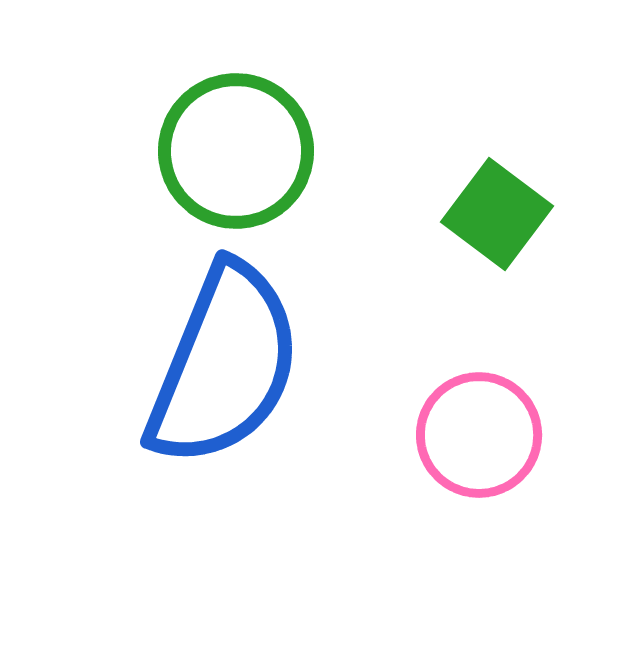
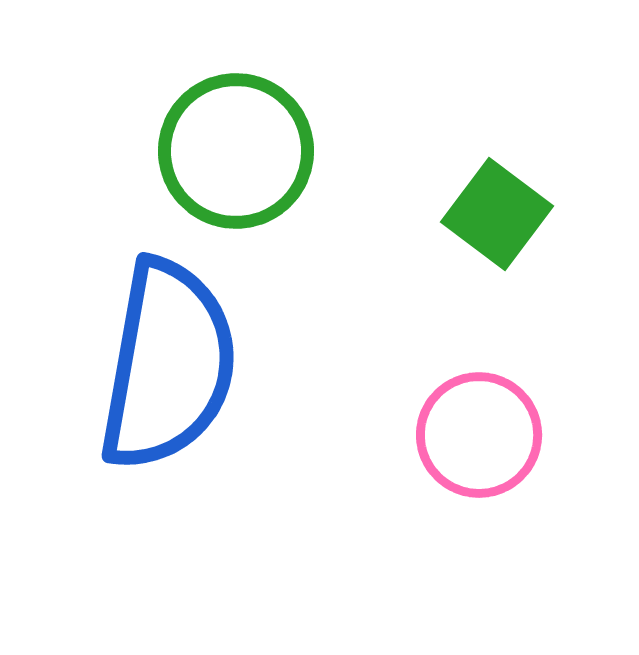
blue semicircle: moved 56 px left; rotated 12 degrees counterclockwise
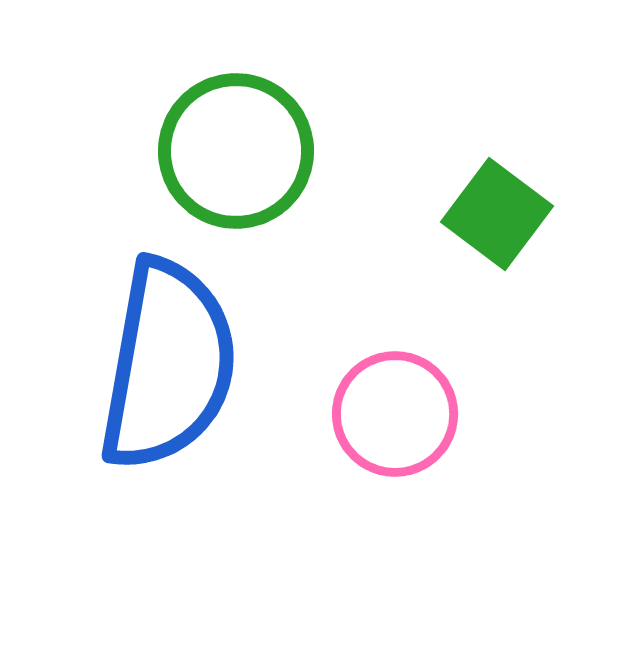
pink circle: moved 84 px left, 21 px up
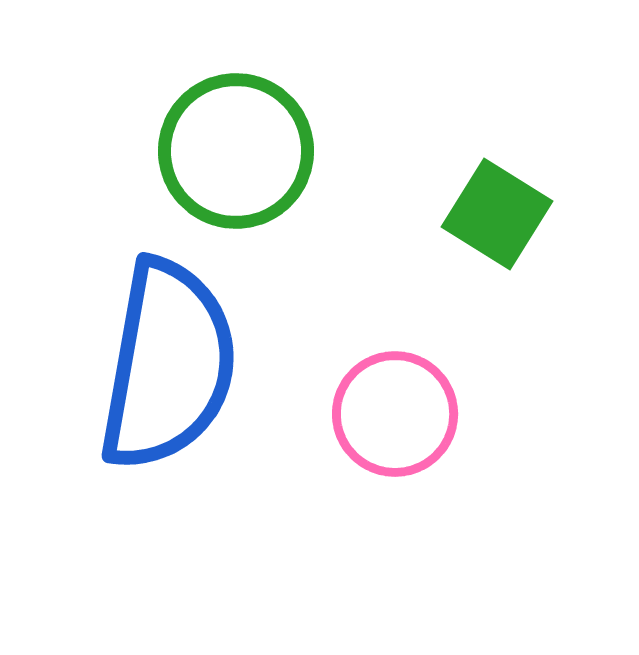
green square: rotated 5 degrees counterclockwise
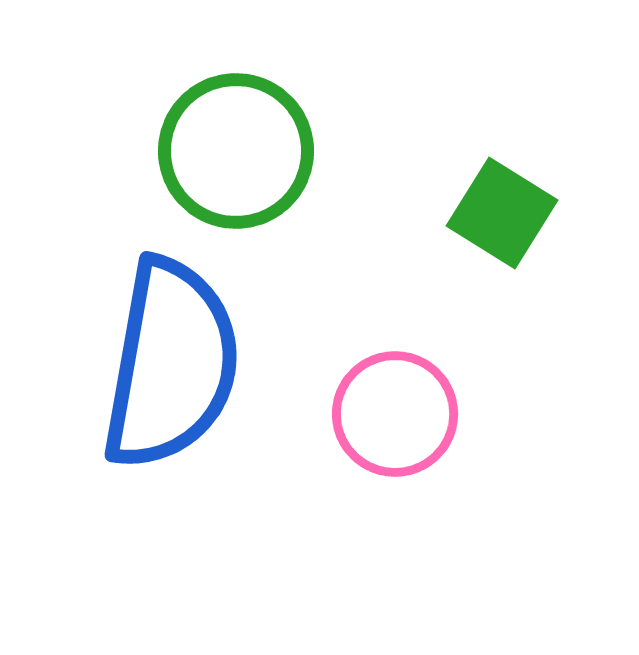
green square: moved 5 px right, 1 px up
blue semicircle: moved 3 px right, 1 px up
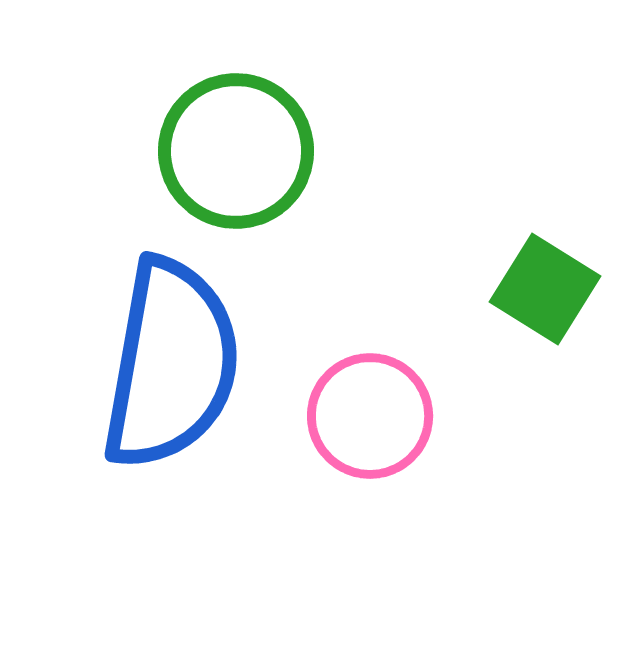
green square: moved 43 px right, 76 px down
pink circle: moved 25 px left, 2 px down
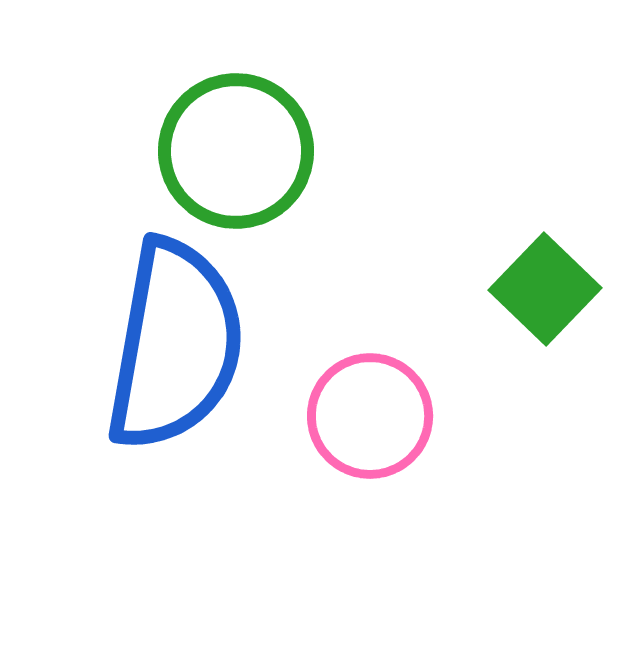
green square: rotated 12 degrees clockwise
blue semicircle: moved 4 px right, 19 px up
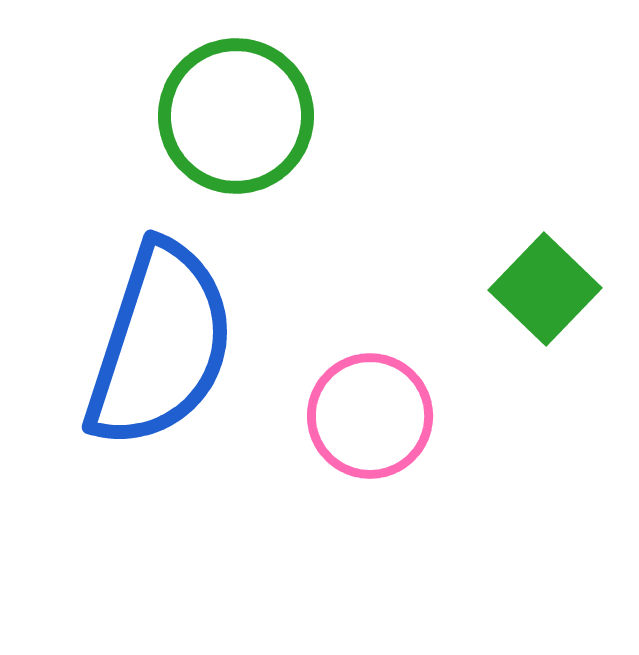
green circle: moved 35 px up
blue semicircle: moved 15 px left; rotated 8 degrees clockwise
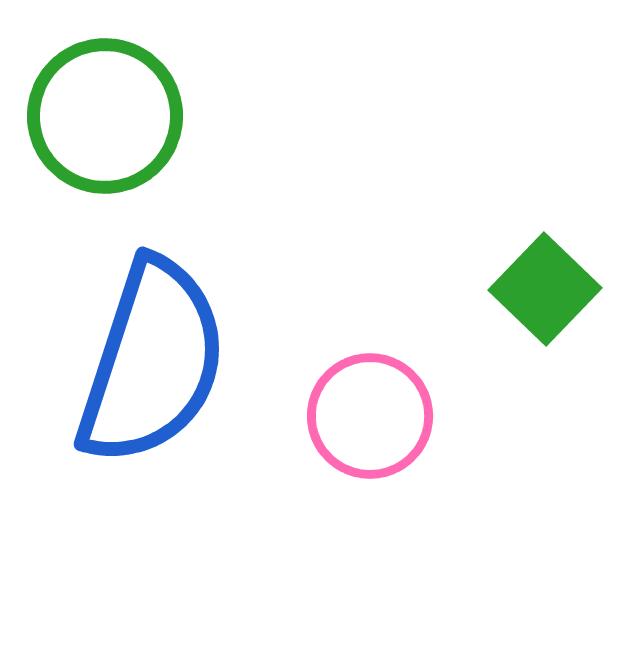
green circle: moved 131 px left
blue semicircle: moved 8 px left, 17 px down
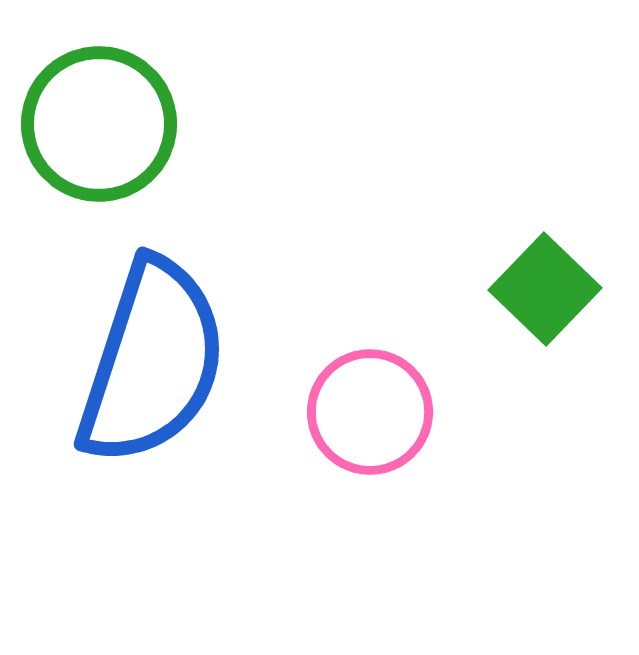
green circle: moved 6 px left, 8 px down
pink circle: moved 4 px up
